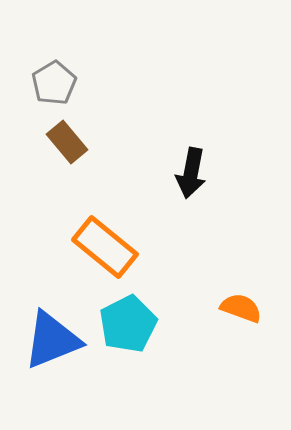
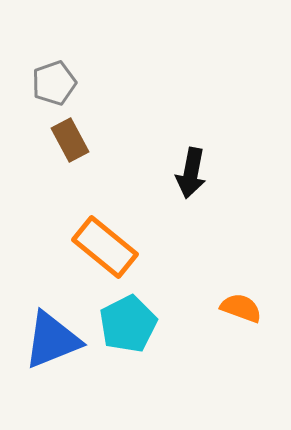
gray pentagon: rotated 12 degrees clockwise
brown rectangle: moved 3 px right, 2 px up; rotated 12 degrees clockwise
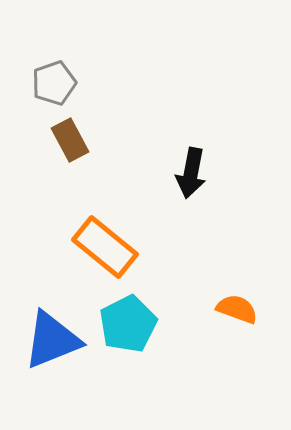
orange semicircle: moved 4 px left, 1 px down
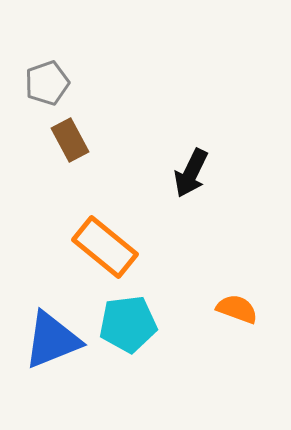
gray pentagon: moved 7 px left
black arrow: rotated 15 degrees clockwise
cyan pentagon: rotated 20 degrees clockwise
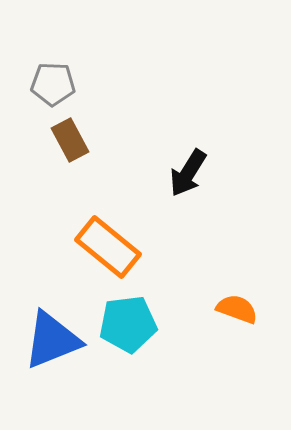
gray pentagon: moved 6 px right, 1 px down; rotated 21 degrees clockwise
black arrow: moved 3 px left; rotated 6 degrees clockwise
orange rectangle: moved 3 px right
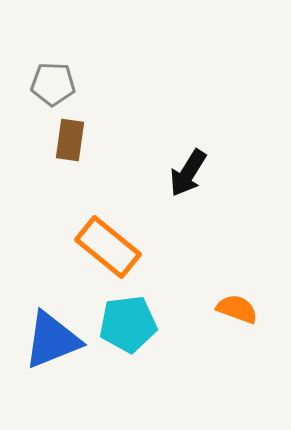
brown rectangle: rotated 36 degrees clockwise
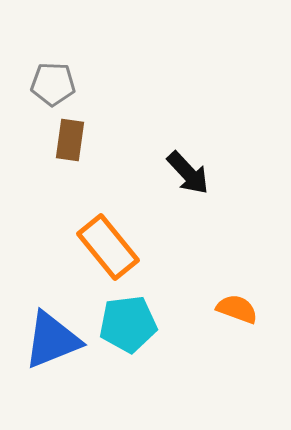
black arrow: rotated 75 degrees counterclockwise
orange rectangle: rotated 12 degrees clockwise
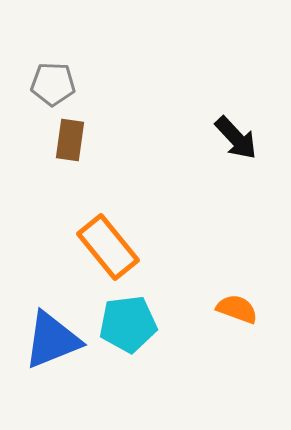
black arrow: moved 48 px right, 35 px up
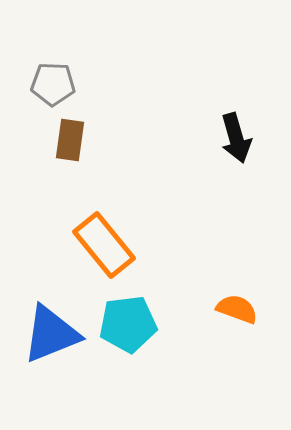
black arrow: rotated 27 degrees clockwise
orange rectangle: moved 4 px left, 2 px up
blue triangle: moved 1 px left, 6 px up
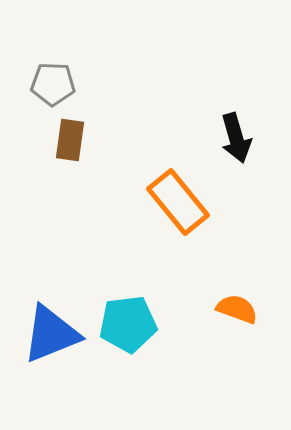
orange rectangle: moved 74 px right, 43 px up
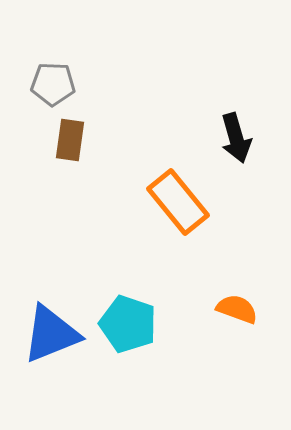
cyan pentagon: rotated 26 degrees clockwise
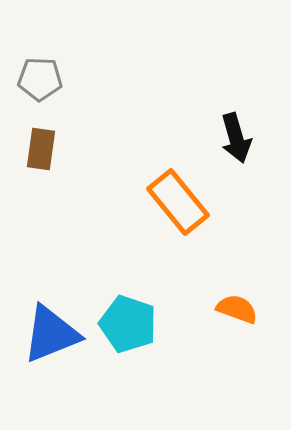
gray pentagon: moved 13 px left, 5 px up
brown rectangle: moved 29 px left, 9 px down
